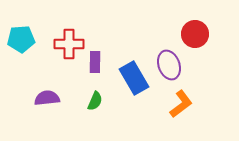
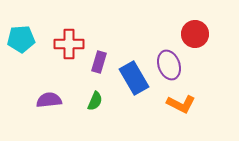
purple rectangle: moved 4 px right; rotated 15 degrees clockwise
purple semicircle: moved 2 px right, 2 px down
orange L-shape: rotated 64 degrees clockwise
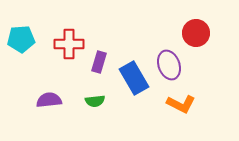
red circle: moved 1 px right, 1 px up
green semicircle: rotated 60 degrees clockwise
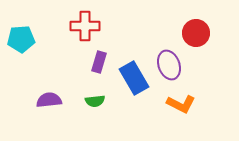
red cross: moved 16 px right, 18 px up
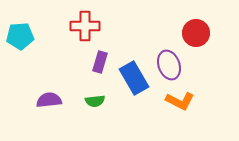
cyan pentagon: moved 1 px left, 3 px up
purple rectangle: moved 1 px right
orange L-shape: moved 1 px left, 3 px up
